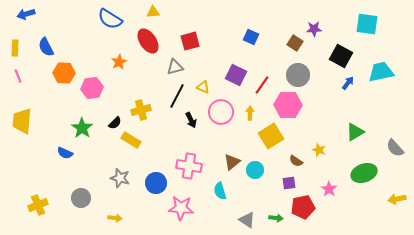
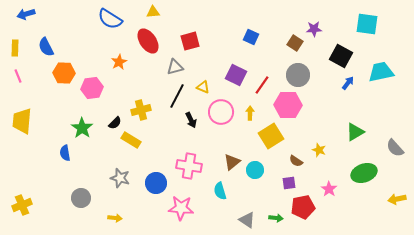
blue semicircle at (65, 153): rotated 56 degrees clockwise
yellow cross at (38, 205): moved 16 px left
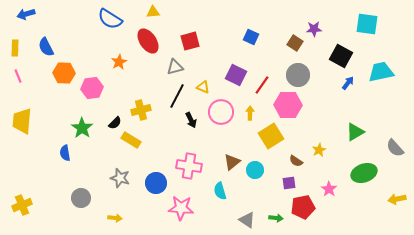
yellow star at (319, 150): rotated 24 degrees clockwise
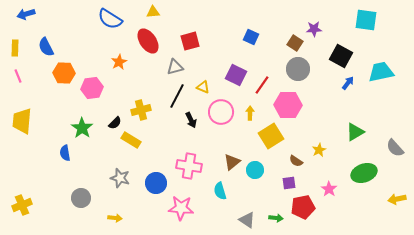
cyan square at (367, 24): moved 1 px left, 4 px up
gray circle at (298, 75): moved 6 px up
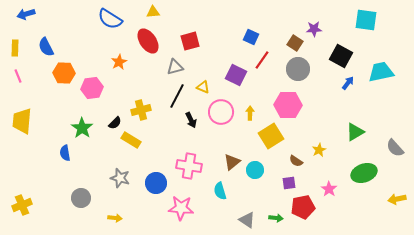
red line at (262, 85): moved 25 px up
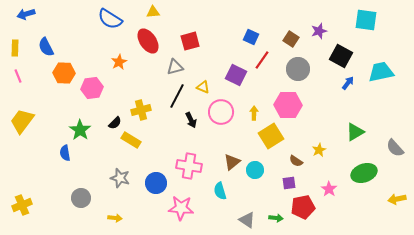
purple star at (314, 29): moved 5 px right, 2 px down; rotated 14 degrees counterclockwise
brown square at (295, 43): moved 4 px left, 4 px up
yellow arrow at (250, 113): moved 4 px right
yellow trapezoid at (22, 121): rotated 32 degrees clockwise
green star at (82, 128): moved 2 px left, 2 px down
